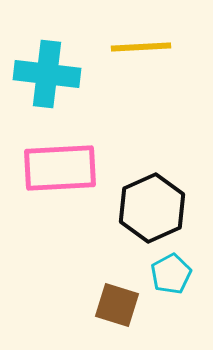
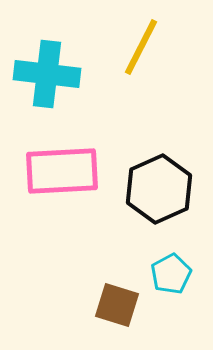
yellow line: rotated 60 degrees counterclockwise
pink rectangle: moved 2 px right, 3 px down
black hexagon: moved 7 px right, 19 px up
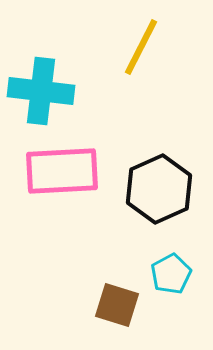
cyan cross: moved 6 px left, 17 px down
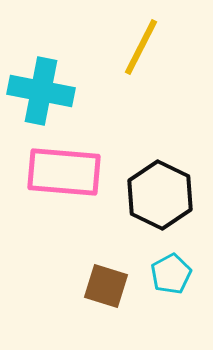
cyan cross: rotated 4 degrees clockwise
pink rectangle: moved 2 px right, 1 px down; rotated 8 degrees clockwise
black hexagon: moved 1 px right, 6 px down; rotated 10 degrees counterclockwise
brown square: moved 11 px left, 19 px up
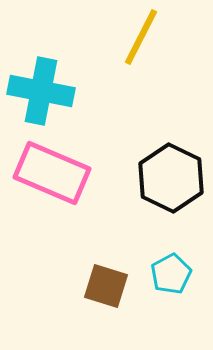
yellow line: moved 10 px up
pink rectangle: moved 12 px left, 1 px down; rotated 18 degrees clockwise
black hexagon: moved 11 px right, 17 px up
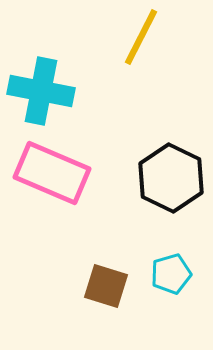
cyan pentagon: rotated 12 degrees clockwise
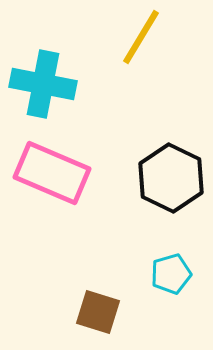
yellow line: rotated 4 degrees clockwise
cyan cross: moved 2 px right, 7 px up
brown square: moved 8 px left, 26 px down
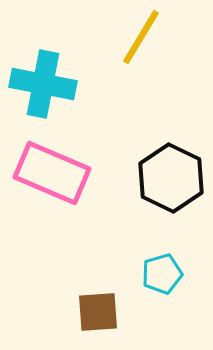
cyan pentagon: moved 9 px left
brown square: rotated 21 degrees counterclockwise
